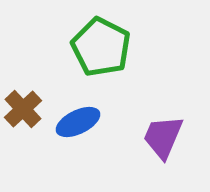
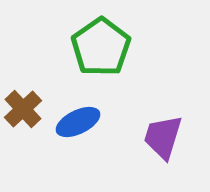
green pentagon: rotated 10 degrees clockwise
purple trapezoid: rotated 6 degrees counterclockwise
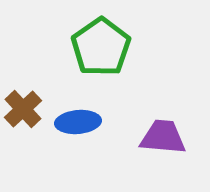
blue ellipse: rotated 21 degrees clockwise
purple trapezoid: rotated 78 degrees clockwise
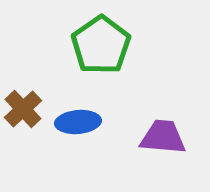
green pentagon: moved 2 px up
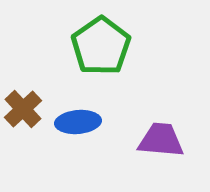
green pentagon: moved 1 px down
purple trapezoid: moved 2 px left, 3 px down
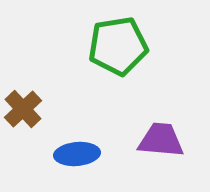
green pentagon: moved 17 px right; rotated 26 degrees clockwise
blue ellipse: moved 1 px left, 32 px down
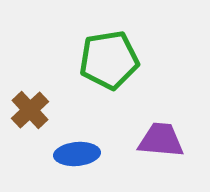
green pentagon: moved 9 px left, 14 px down
brown cross: moved 7 px right, 1 px down
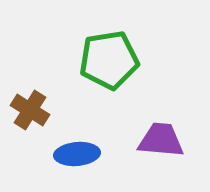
brown cross: rotated 15 degrees counterclockwise
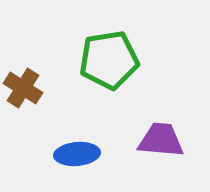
brown cross: moved 7 px left, 22 px up
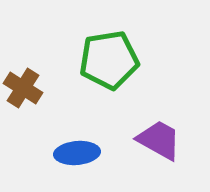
purple trapezoid: moved 2 px left; rotated 24 degrees clockwise
blue ellipse: moved 1 px up
